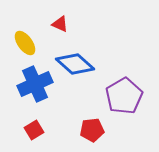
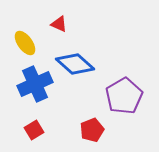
red triangle: moved 1 px left
red pentagon: rotated 15 degrees counterclockwise
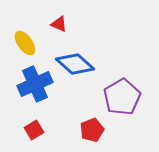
purple pentagon: moved 2 px left, 1 px down
